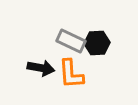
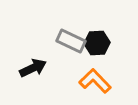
black arrow: moved 8 px left; rotated 36 degrees counterclockwise
orange L-shape: moved 24 px right, 7 px down; rotated 140 degrees clockwise
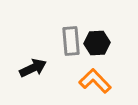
gray rectangle: rotated 60 degrees clockwise
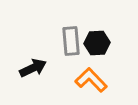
orange L-shape: moved 4 px left, 1 px up
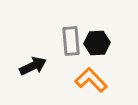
black arrow: moved 2 px up
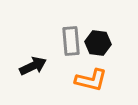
black hexagon: moved 1 px right; rotated 10 degrees clockwise
orange L-shape: rotated 148 degrees clockwise
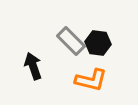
gray rectangle: rotated 40 degrees counterclockwise
black arrow: rotated 84 degrees counterclockwise
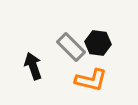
gray rectangle: moved 6 px down
